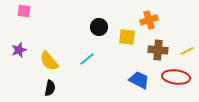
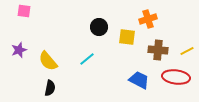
orange cross: moved 1 px left, 1 px up
yellow semicircle: moved 1 px left
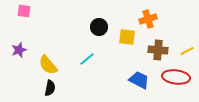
yellow semicircle: moved 4 px down
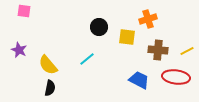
purple star: rotated 28 degrees counterclockwise
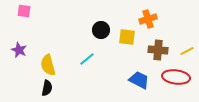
black circle: moved 2 px right, 3 px down
yellow semicircle: rotated 25 degrees clockwise
black semicircle: moved 3 px left
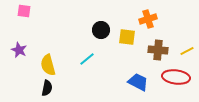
blue trapezoid: moved 1 px left, 2 px down
